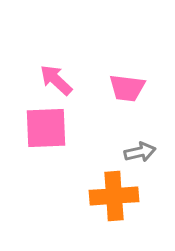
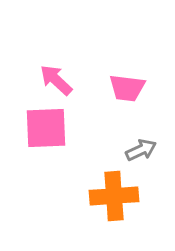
gray arrow: moved 1 px right, 2 px up; rotated 12 degrees counterclockwise
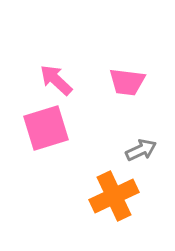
pink trapezoid: moved 6 px up
pink square: rotated 15 degrees counterclockwise
orange cross: rotated 21 degrees counterclockwise
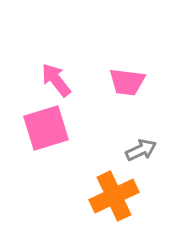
pink arrow: rotated 9 degrees clockwise
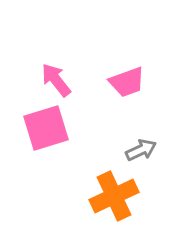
pink trapezoid: rotated 27 degrees counterclockwise
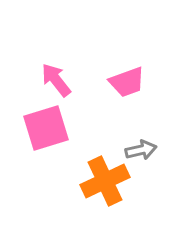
gray arrow: rotated 12 degrees clockwise
orange cross: moved 9 px left, 15 px up
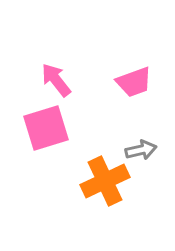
pink trapezoid: moved 7 px right
